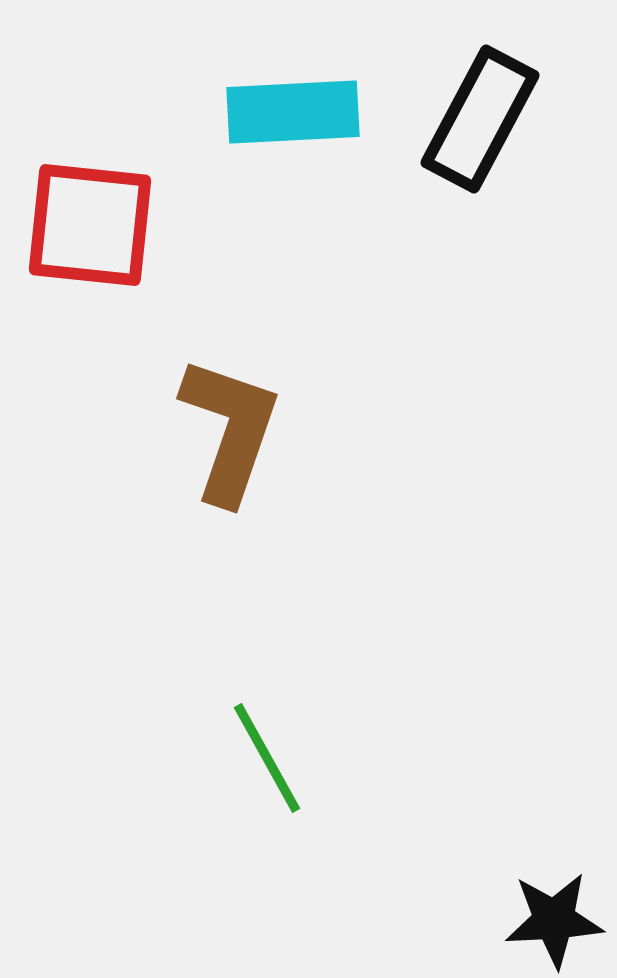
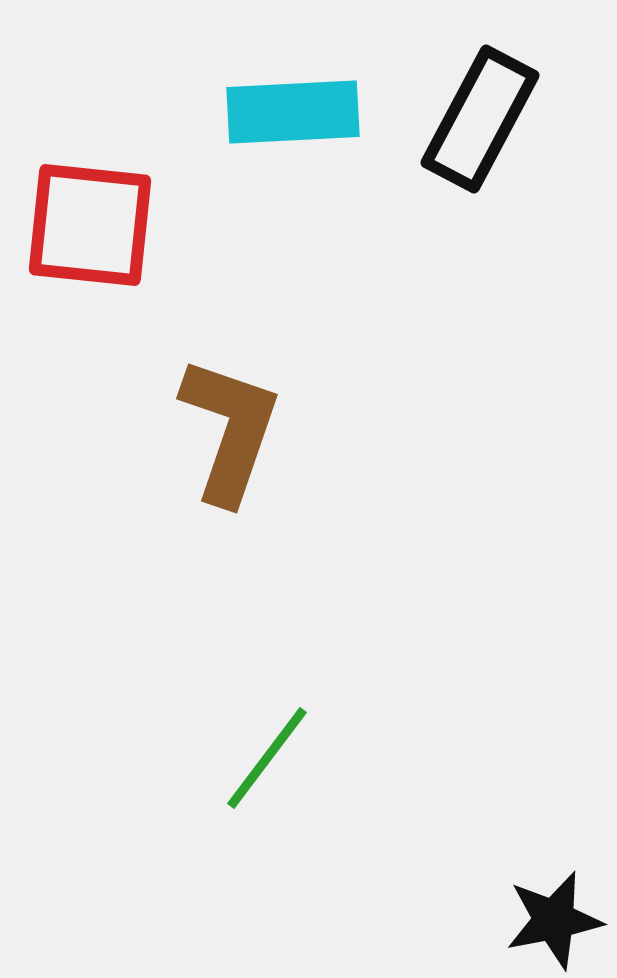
green line: rotated 66 degrees clockwise
black star: rotated 8 degrees counterclockwise
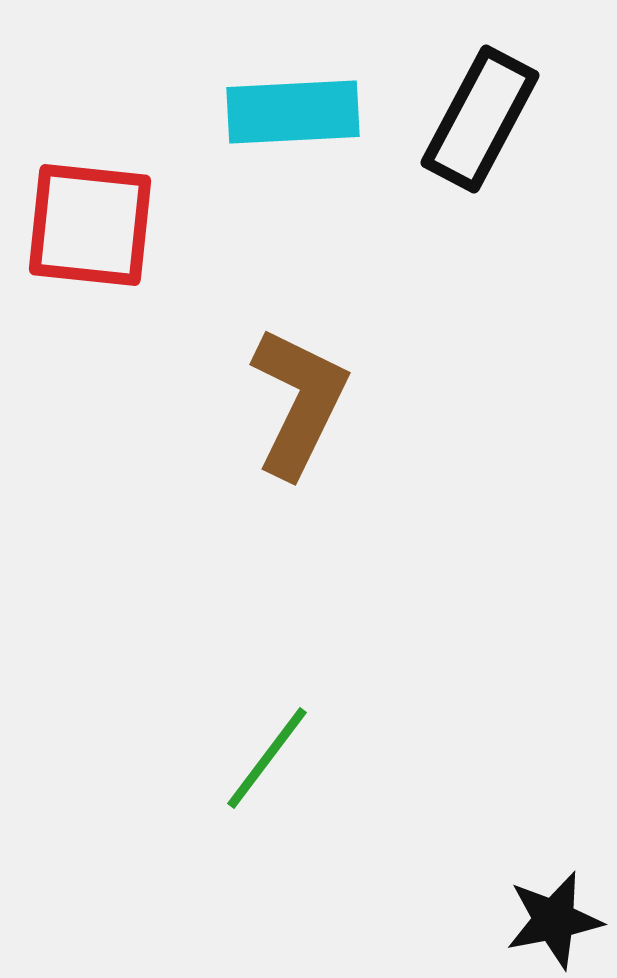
brown L-shape: moved 69 px right, 28 px up; rotated 7 degrees clockwise
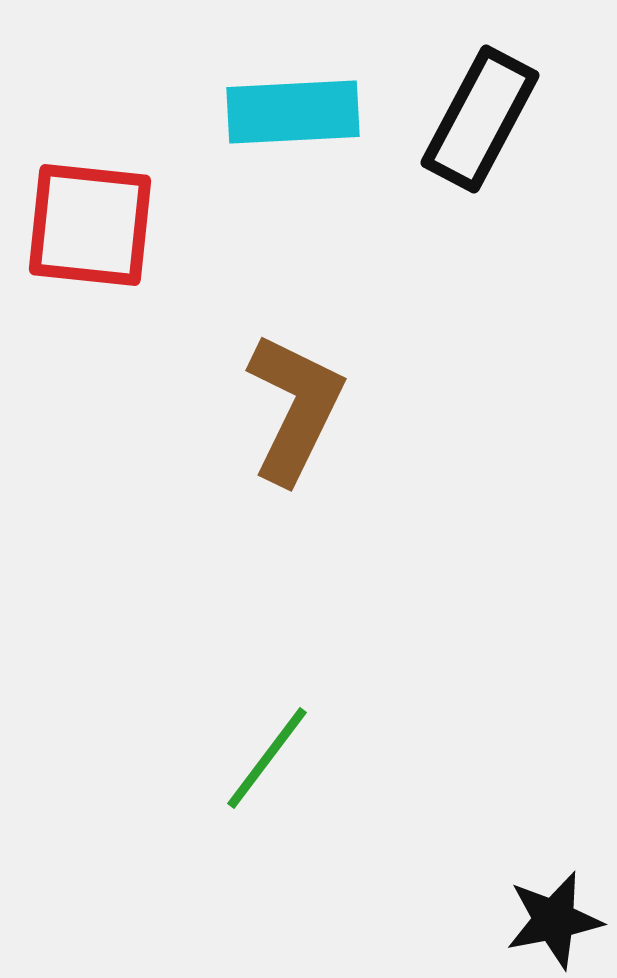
brown L-shape: moved 4 px left, 6 px down
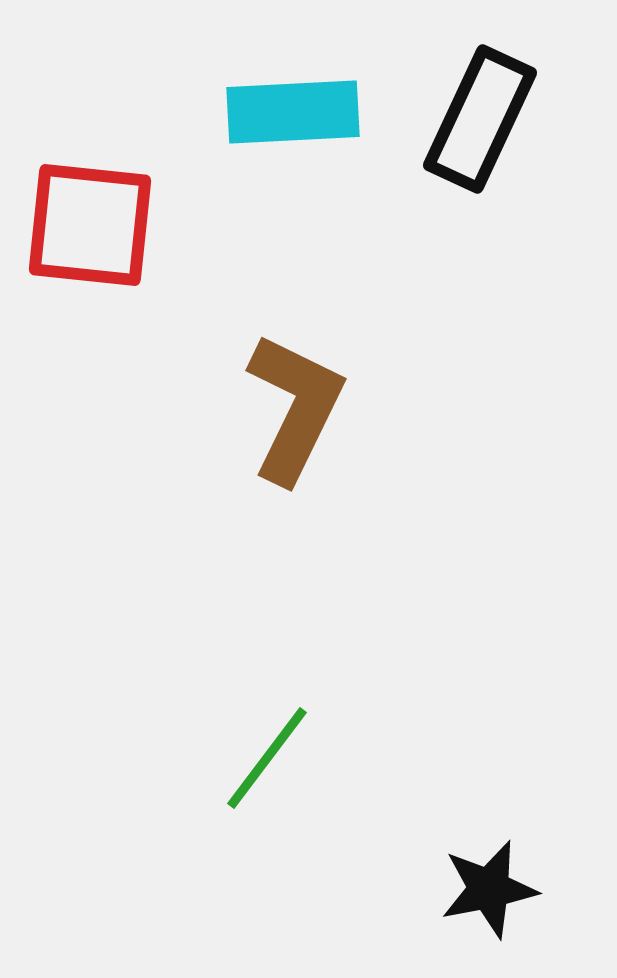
black rectangle: rotated 3 degrees counterclockwise
black star: moved 65 px left, 31 px up
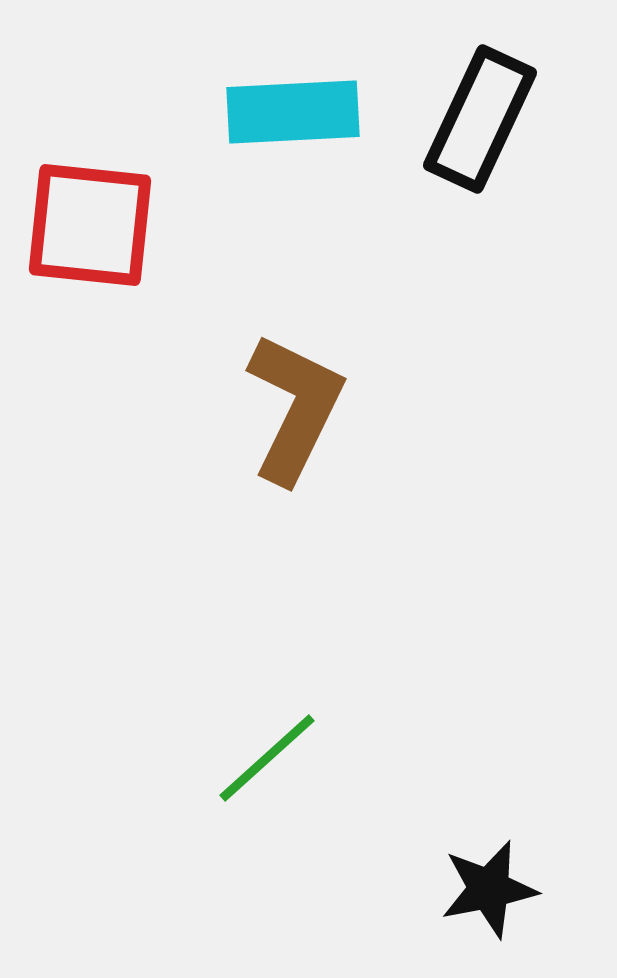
green line: rotated 11 degrees clockwise
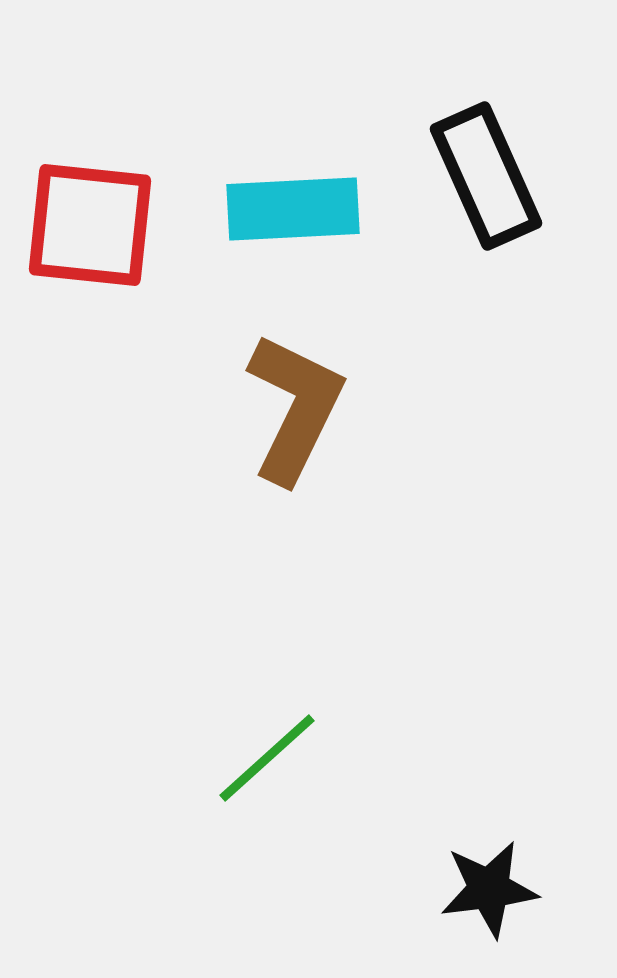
cyan rectangle: moved 97 px down
black rectangle: moved 6 px right, 57 px down; rotated 49 degrees counterclockwise
black star: rotated 4 degrees clockwise
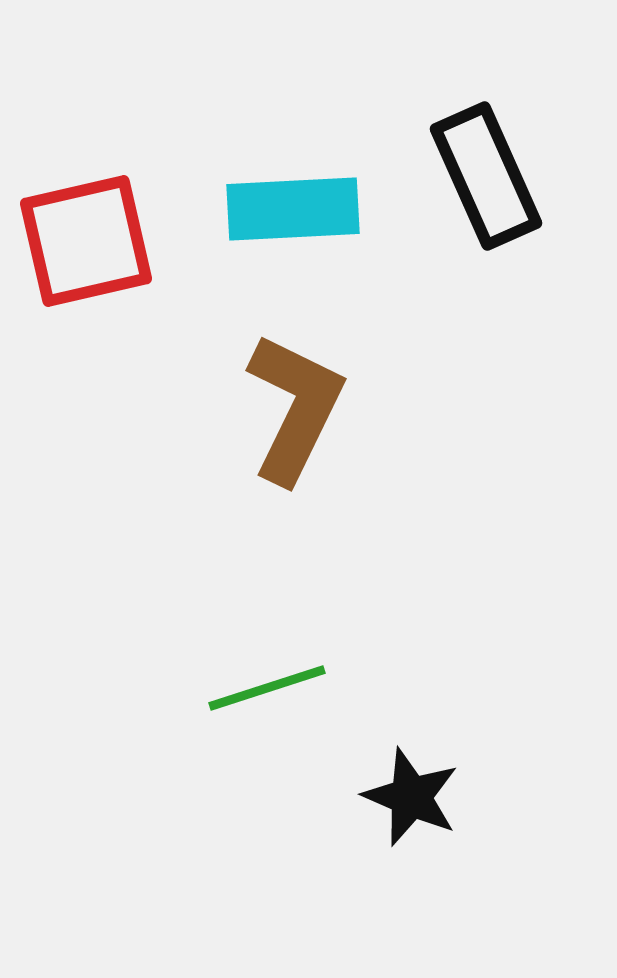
red square: moved 4 px left, 16 px down; rotated 19 degrees counterclockwise
green line: moved 70 px up; rotated 24 degrees clockwise
black star: moved 78 px left, 92 px up; rotated 30 degrees clockwise
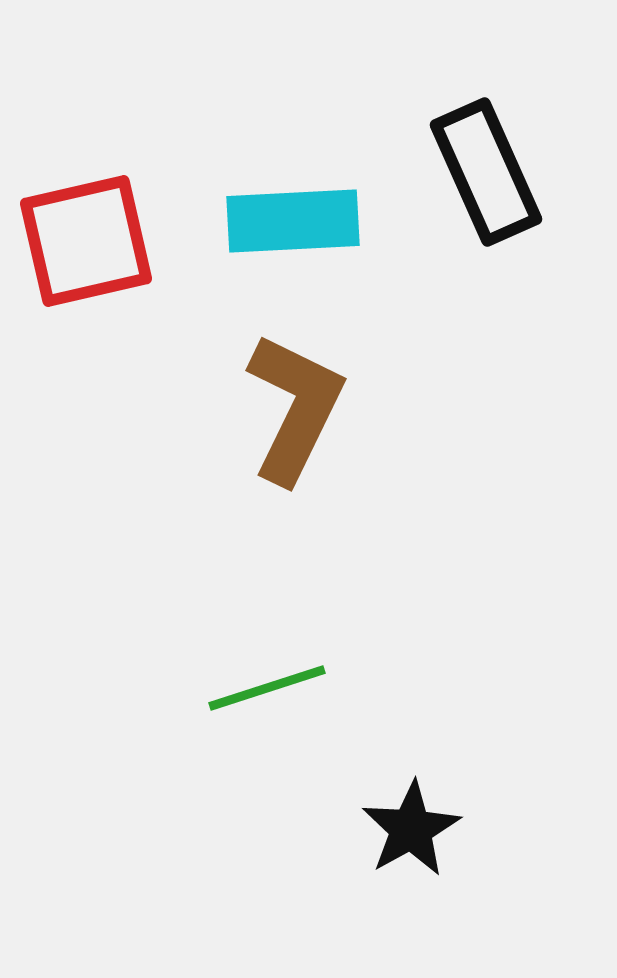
black rectangle: moved 4 px up
cyan rectangle: moved 12 px down
black star: moved 32 px down; rotated 20 degrees clockwise
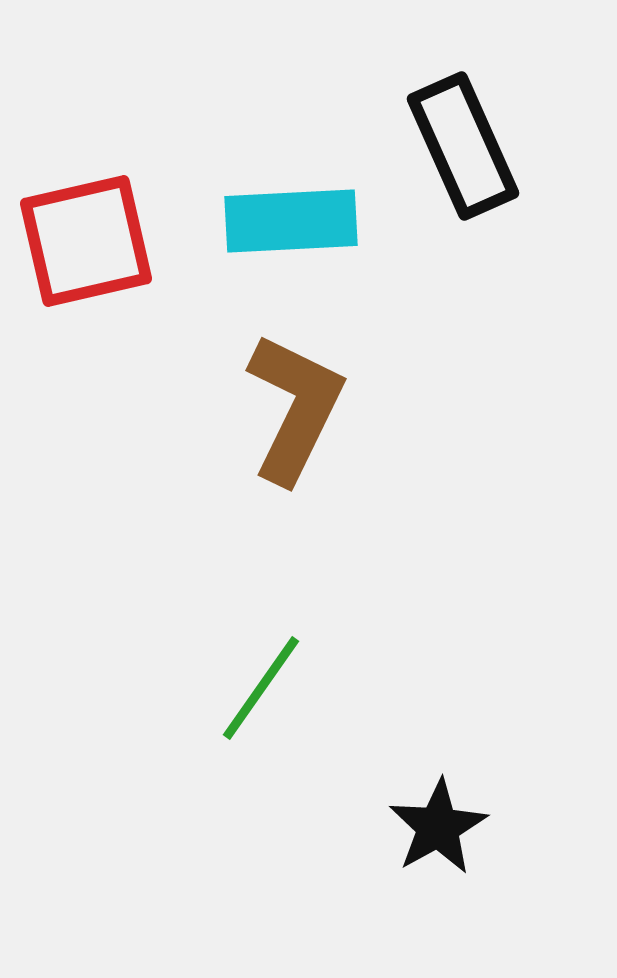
black rectangle: moved 23 px left, 26 px up
cyan rectangle: moved 2 px left
green line: moved 6 px left; rotated 37 degrees counterclockwise
black star: moved 27 px right, 2 px up
